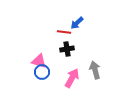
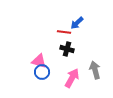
black cross: rotated 24 degrees clockwise
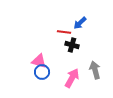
blue arrow: moved 3 px right
black cross: moved 5 px right, 4 px up
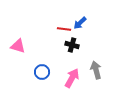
red line: moved 3 px up
pink triangle: moved 21 px left, 15 px up
gray arrow: moved 1 px right
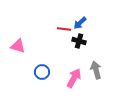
black cross: moved 7 px right, 4 px up
pink arrow: moved 2 px right
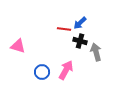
black cross: moved 1 px right
gray arrow: moved 18 px up
pink arrow: moved 8 px left, 8 px up
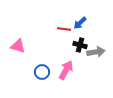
black cross: moved 4 px down
gray arrow: rotated 96 degrees clockwise
